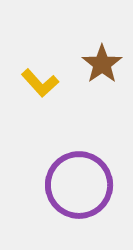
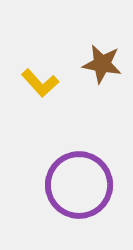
brown star: rotated 27 degrees counterclockwise
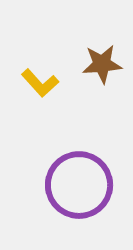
brown star: rotated 15 degrees counterclockwise
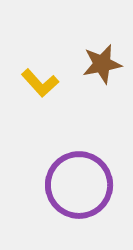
brown star: rotated 6 degrees counterclockwise
